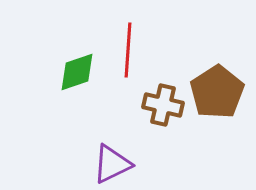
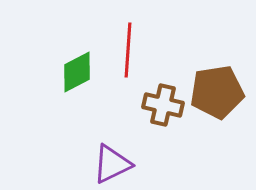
green diamond: rotated 9 degrees counterclockwise
brown pentagon: rotated 24 degrees clockwise
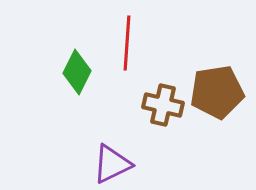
red line: moved 1 px left, 7 px up
green diamond: rotated 36 degrees counterclockwise
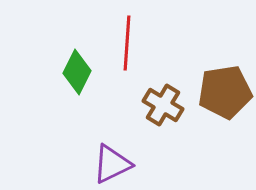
brown pentagon: moved 8 px right
brown cross: rotated 18 degrees clockwise
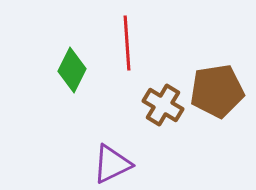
red line: rotated 8 degrees counterclockwise
green diamond: moved 5 px left, 2 px up
brown pentagon: moved 8 px left, 1 px up
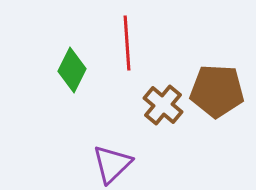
brown pentagon: rotated 12 degrees clockwise
brown cross: rotated 9 degrees clockwise
purple triangle: rotated 18 degrees counterclockwise
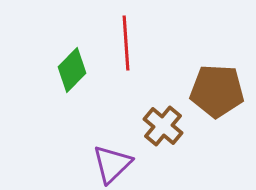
red line: moved 1 px left
green diamond: rotated 18 degrees clockwise
brown cross: moved 21 px down
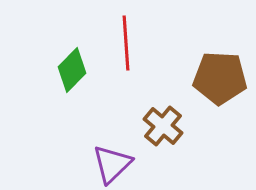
brown pentagon: moved 3 px right, 13 px up
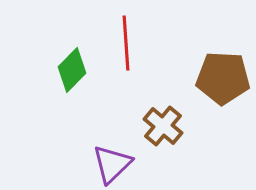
brown pentagon: moved 3 px right
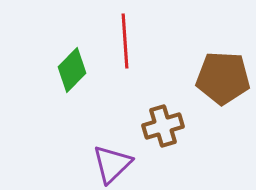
red line: moved 1 px left, 2 px up
brown cross: rotated 33 degrees clockwise
